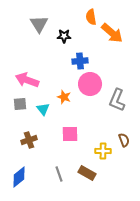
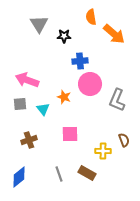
orange arrow: moved 2 px right, 1 px down
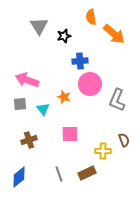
gray triangle: moved 2 px down
black star: rotated 16 degrees counterclockwise
brown rectangle: rotated 54 degrees counterclockwise
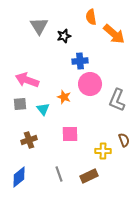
brown rectangle: moved 2 px right, 3 px down
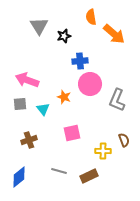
pink square: moved 2 px right, 1 px up; rotated 12 degrees counterclockwise
gray line: moved 3 px up; rotated 56 degrees counterclockwise
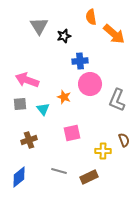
brown rectangle: moved 1 px down
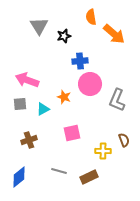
cyan triangle: rotated 40 degrees clockwise
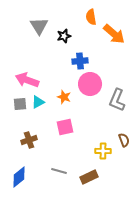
cyan triangle: moved 5 px left, 7 px up
pink square: moved 7 px left, 6 px up
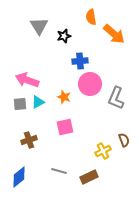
gray L-shape: moved 1 px left, 2 px up
yellow cross: rotated 28 degrees counterclockwise
